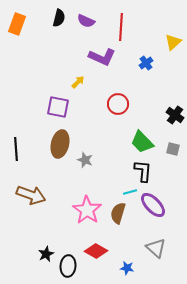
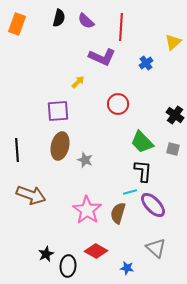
purple semicircle: rotated 18 degrees clockwise
purple square: moved 4 px down; rotated 15 degrees counterclockwise
brown ellipse: moved 2 px down
black line: moved 1 px right, 1 px down
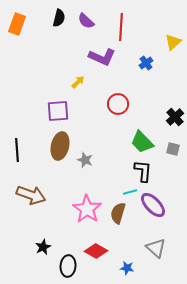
black cross: moved 2 px down; rotated 12 degrees clockwise
pink star: moved 1 px up
black star: moved 3 px left, 7 px up
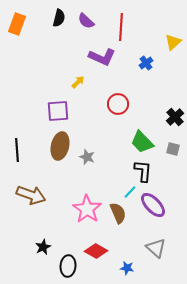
gray star: moved 2 px right, 3 px up
cyan line: rotated 32 degrees counterclockwise
brown semicircle: rotated 140 degrees clockwise
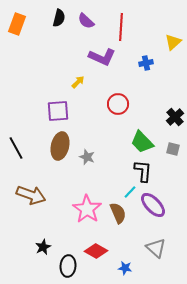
blue cross: rotated 24 degrees clockwise
black line: moved 1 px left, 2 px up; rotated 25 degrees counterclockwise
blue star: moved 2 px left
